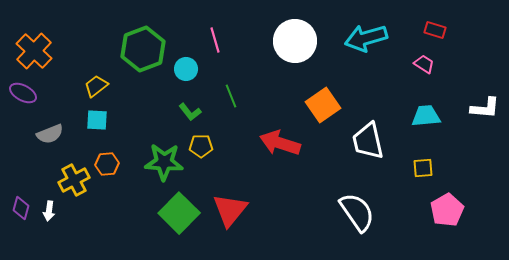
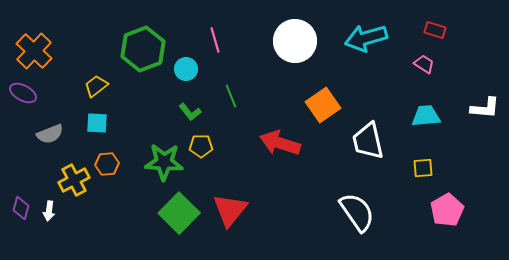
cyan square: moved 3 px down
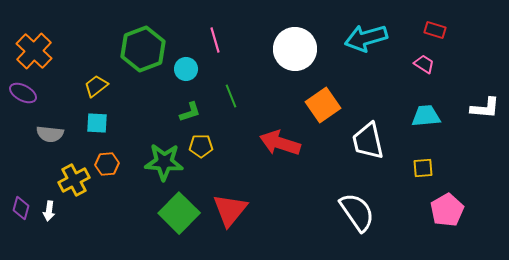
white circle: moved 8 px down
green L-shape: rotated 70 degrees counterclockwise
gray semicircle: rotated 28 degrees clockwise
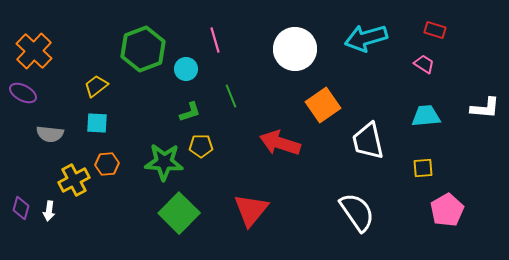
red triangle: moved 21 px right
